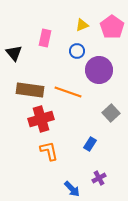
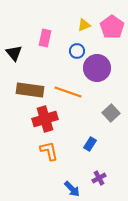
yellow triangle: moved 2 px right
purple circle: moved 2 px left, 2 px up
red cross: moved 4 px right
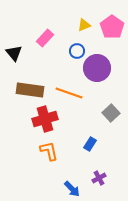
pink rectangle: rotated 30 degrees clockwise
orange line: moved 1 px right, 1 px down
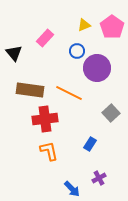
orange line: rotated 8 degrees clockwise
red cross: rotated 10 degrees clockwise
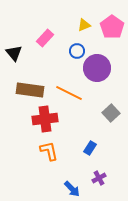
blue rectangle: moved 4 px down
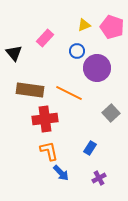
pink pentagon: rotated 15 degrees counterclockwise
blue arrow: moved 11 px left, 16 px up
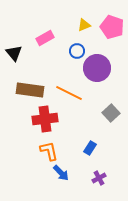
pink rectangle: rotated 18 degrees clockwise
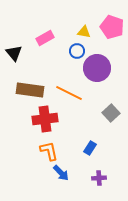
yellow triangle: moved 7 px down; rotated 32 degrees clockwise
purple cross: rotated 24 degrees clockwise
